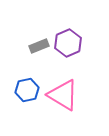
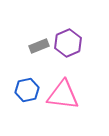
pink triangle: rotated 24 degrees counterclockwise
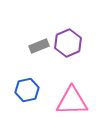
pink triangle: moved 9 px right, 6 px down; rotated 8 degrees counterclockwise
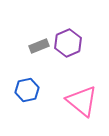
pink triangle: moved 10 px right; rotated 40 degrees clockwise
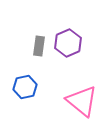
gray rectangle: rotated 60 degrees counterclockwise
blue hexagon: moved 2 px left, 3 px up
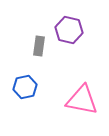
purple hexagon: moved 1 px right, 13 px up; rotated 24 degrees counterclockwise
pink triangle: moved 1 px up; rotated 28 degrees counterclockwise
